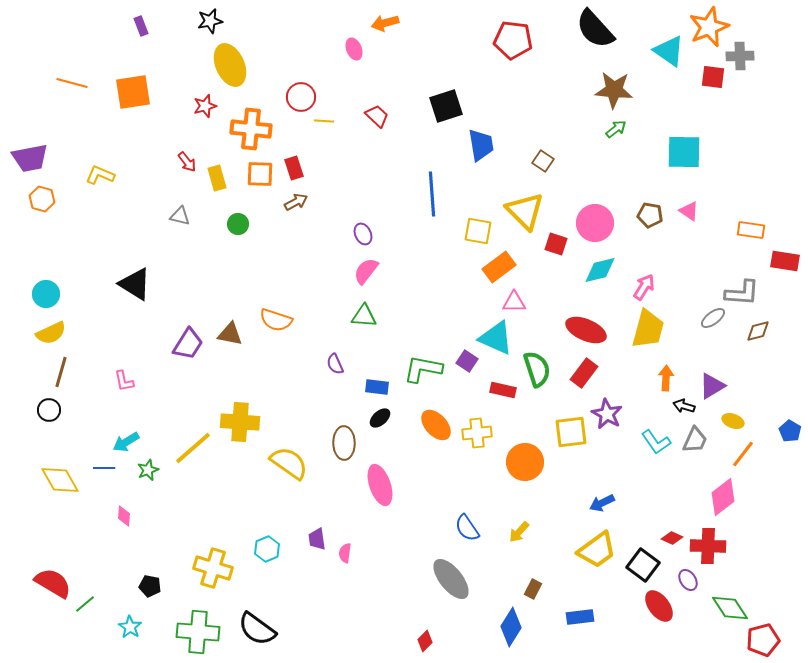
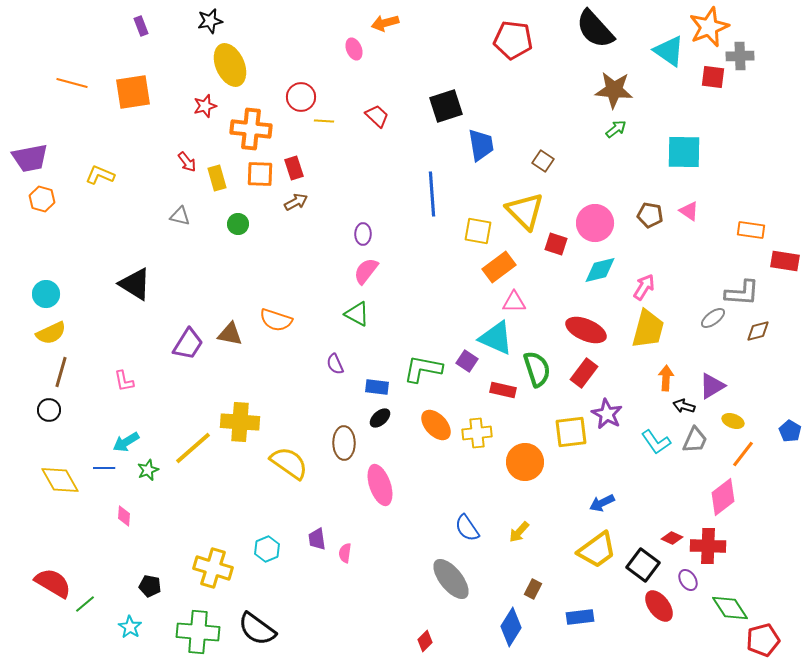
purple ellipse at (363, 234): rotated 25 degrees clockwise
green triangle at (364, 316): moved 7 px left, 2 px up; rotated 24 degrees clockwise
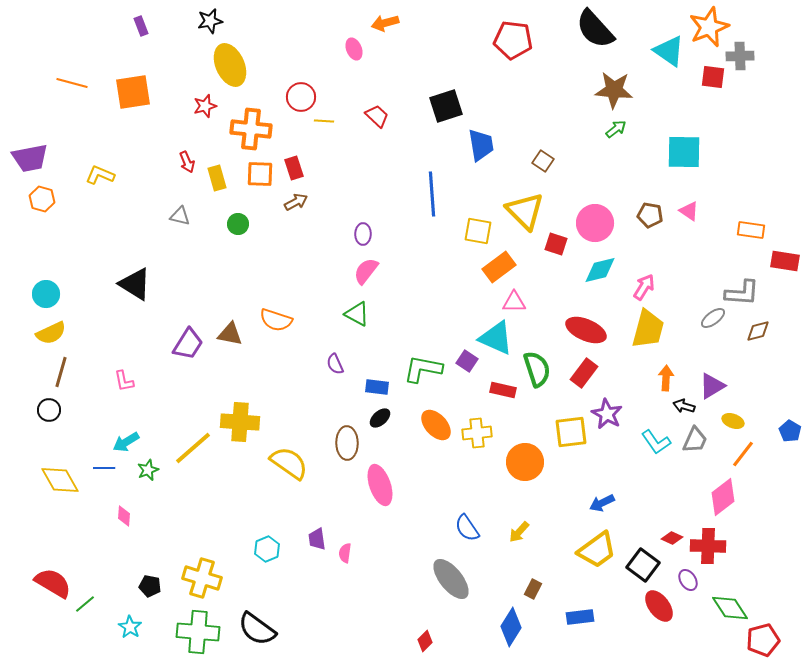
red arrow at (187, 162): rotated 15 degrees clockwise
brown ellipse at (344, 443): moved 3 px right
yellow cross at (213, 568): moved 11 px left, 10 px down
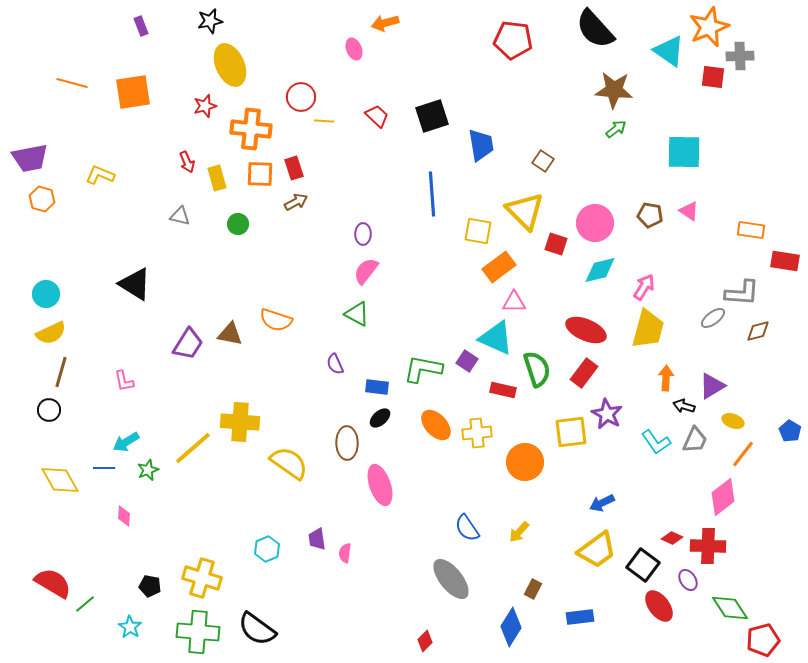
black square at (446, 106): moved 14 px left, 10 px down
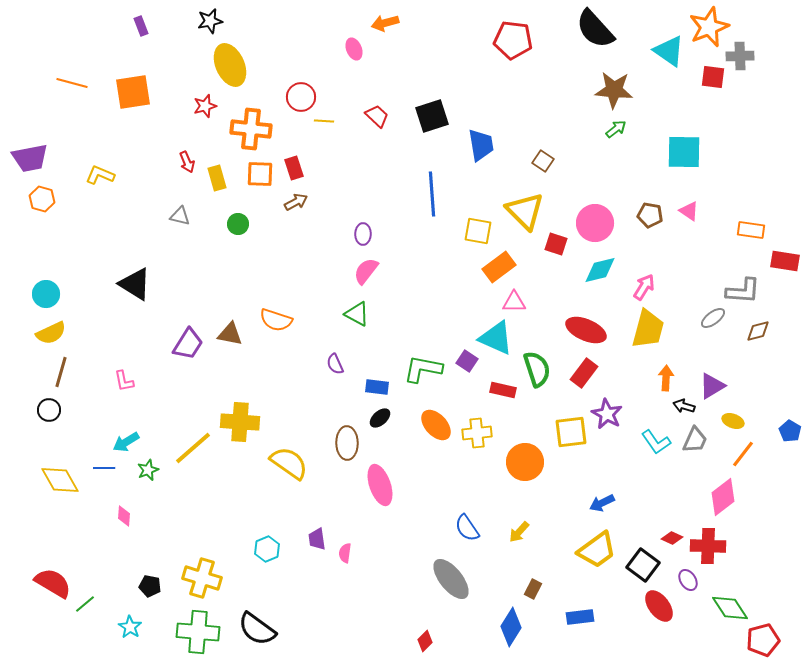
gray L-shape at (742, 293): moved 1 px right, 2 px up
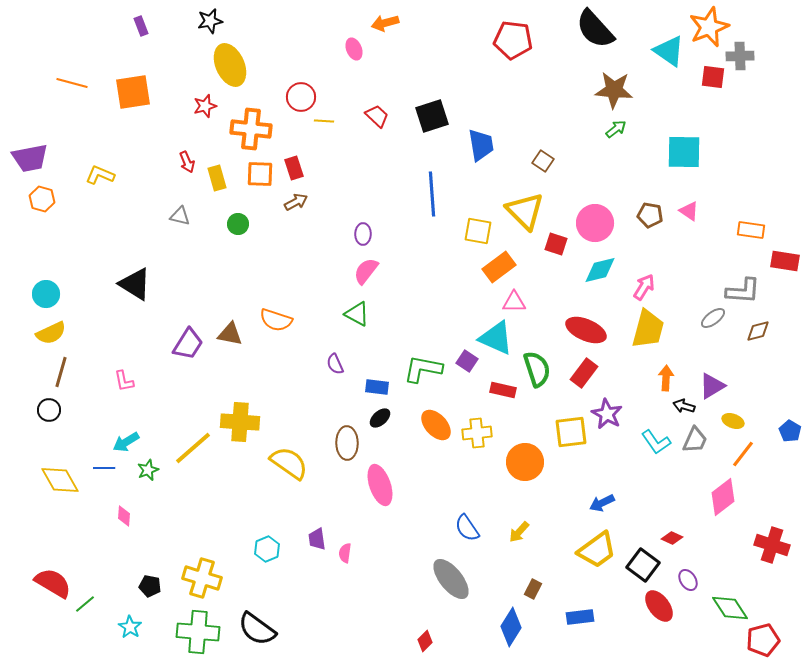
red cross at (708, 546): moved 64 px right, 1 px up; rotated 16 degrees clockwise
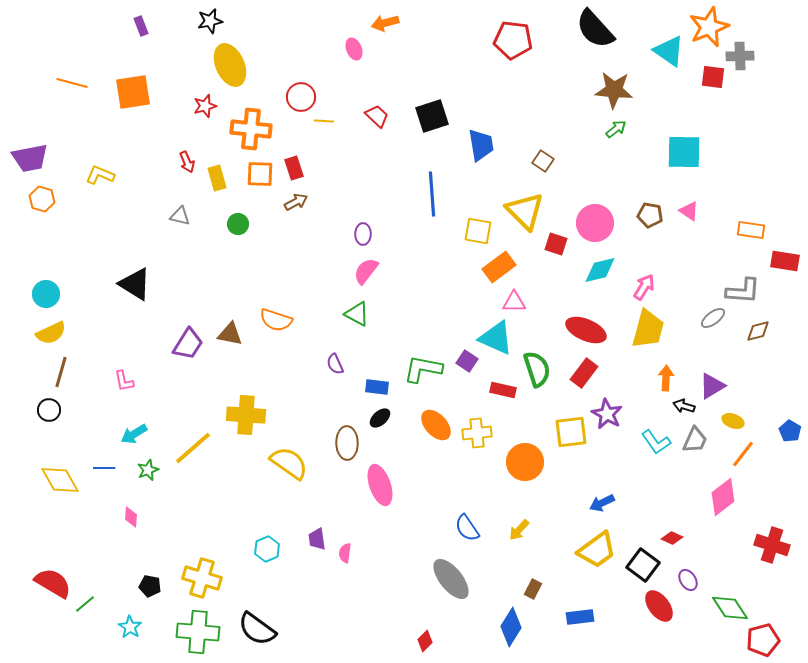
yellow cross at (240, 422): moved 6 px right, 7 px up
cyan arrow at (126, 442): moved 8 px right, 8 px up
pink diamond at (124, 516): moved 7 px right, 1 px down
yellow arrow at (519, 532): moved 2 px up
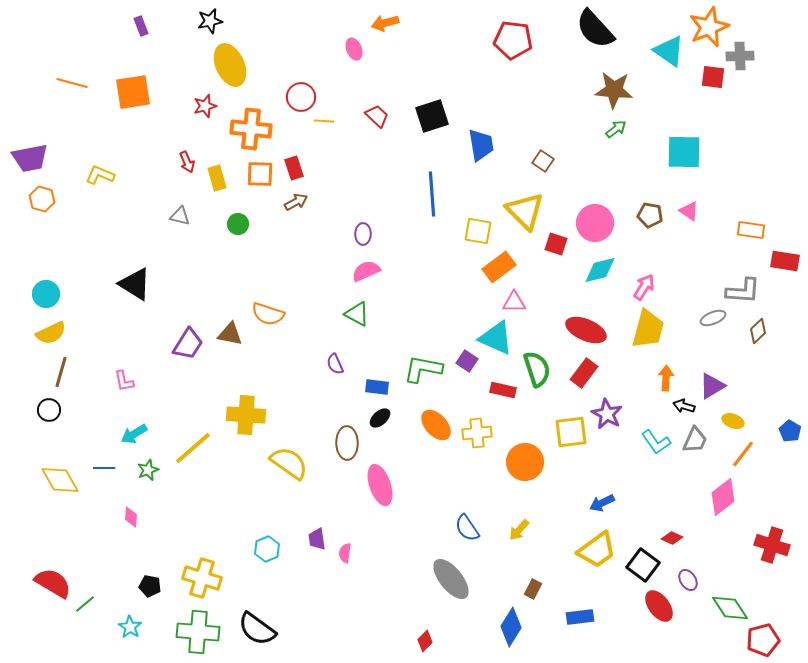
pink semicircle at (366, 271): rotated 28 degrees clockwise
gray ellipse at (713, 318): rotated 15 degrees clockwise
orange semicircle at (276, 320): moved 8 px left, 6 px up
brown diamond at (758, 331): rotated 30 degrees counterclockwise
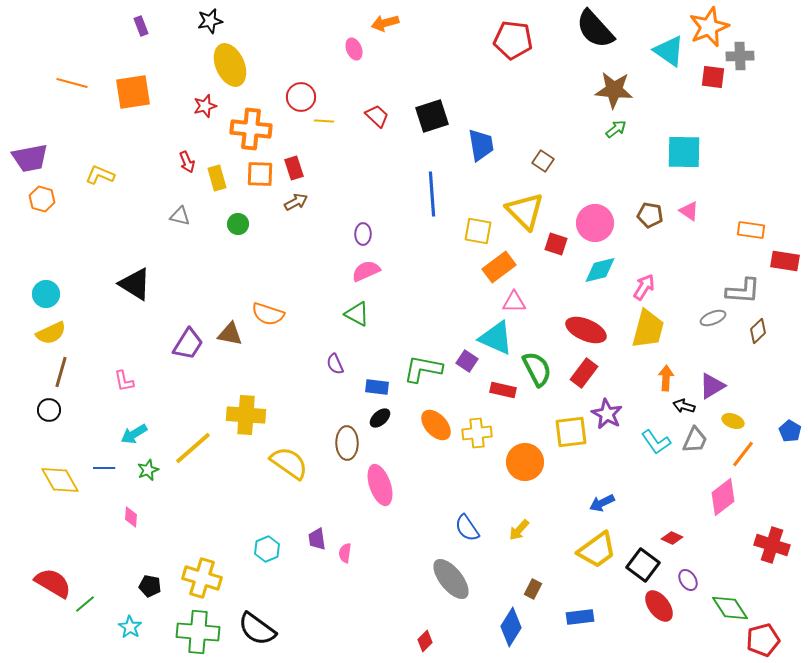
green semicircle at (537, 369): rotated 9 degrees counterclockwise
